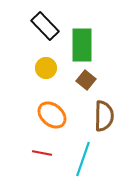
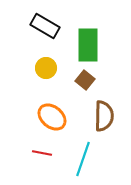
black rectangle: rotated 16 degrees counterclockwise
green rectangle: moved 6 px right
brown square: moved 1 px left
orange ellipse: moved 2 px down
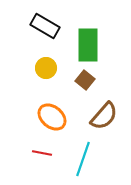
brown semicircle: rotated 40 degrees clockwise
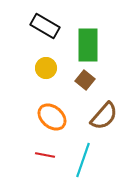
red line: moved 3 px right, 2 px down
cyan line: moved 1 px down
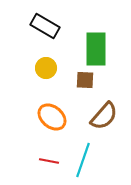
green rectangle: moved 8 px right, 4 px down
brown square: rotated 36 degrees counterclockwise
red line: moved 4 px right, 6 px down
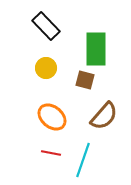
black rectangle: moved 1 px right; rotated 16 degrees clockwise
brown square: rotated 12 degrees clockwise
red line: moved 2 px right, 8 px up
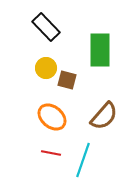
black rectangle: moved 1 px down
green rectangle: moved 4 px right, 1 px down
brown square: moved 18 px left
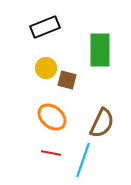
black rectangle: moved 1 px left; rotated 68 degrees counterclockwise
brown semicircle: moved 2 px left, 7 px down; rotated 16 degrees counterclockwise
